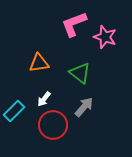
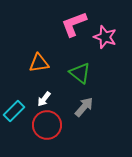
red circle: moved 6 px left
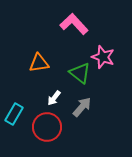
pink L-shape: rotated 68 degrees clockwise
pink star: moved 2 px left, 20 px down
white arrow: moved 10 px right, 1 px up
gray arrow: moved 2 px left
cyan rectangle: moved 3 px down; rotated 15 degrees counterclockwise
red circle: moved 2 px down
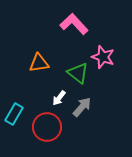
green triangle: moved 2 px left
white arrow: moved 5 px right
